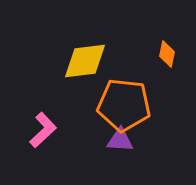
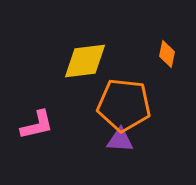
pink L-shape: moved 6 px left, 5 px up; rotated 30 degrees clockwise
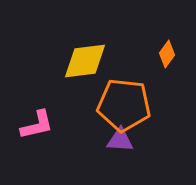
orange diamond: rotated 24 degrees clockwise
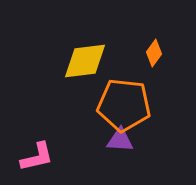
orange diamond: moved 13 px left, 1 px up
pink L-shape: moved 32 px down
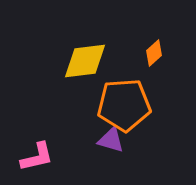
orange diamond: rotated 12 degrees clockwise
orange pentagon: rotated 10 degrees counterclockwise
purple triangle: moved 9 px left; rotated 12 degrees clockwise
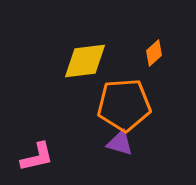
purple triangle: moved 9 px right, 3 px down
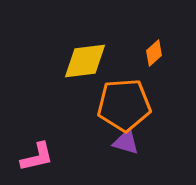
purple triangle: moved 6 px right, 1 px up
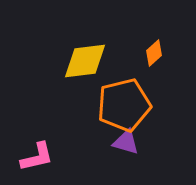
orange pentagon: rotated 10 degrees counterclockwise
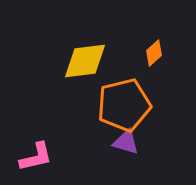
pink L-shape: moved 1 px left
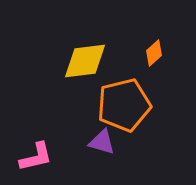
purple triangle: moved 24 px left
